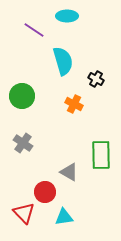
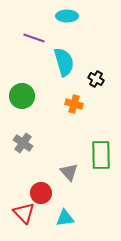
purple line: moved 8 px down; rotated 15 degrees counterclockwise
cyan semicircle: moved 1 px right, 1 px down
orange cross: rotated 12 degrees counterclockwise
gray triangle: rotated 18 degrees clockwise
red circle: moved 4 px left, 1 px down
cyan triangle: moved 1 px right, 1 px down
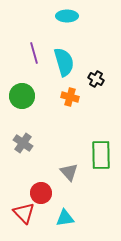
purple line: moved 15 px down; rotated 55 degrees clockwise
orange cross: moved 4 px left, 7 px up
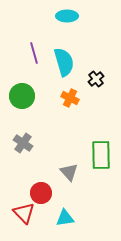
black cross: rotated 21 degrees clockwise
orange cross: moved 1 px down; rotated 12 degrees clockwise
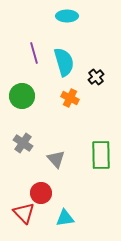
black cross: moved 2 px up
gray triangle: moved 13 px left, 13 px up
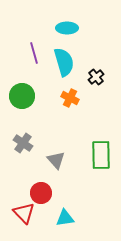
cyan ellipse: moved 12 px down
gray triangle: moved 1 px down
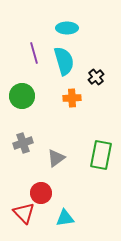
cyan semicircle: moved 1 px up
orange cross: moved 2 px right; rotated 30 degrees counterclockwise
gray cross: rotated 36 degrees clockwise
green rectangle: rotated 12 degrees clockwise
gray triangle: moved 2 px up; rotated 36 degrees clockwise
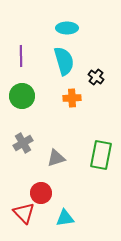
purple line: moved 13 px left, 3 px down; rotated 15 degrees clockwise
black cross: rotated 14 degrees counterclockwise
gray cross: rotated 12 degrees counterclockwise
gray triangle: rotated 18 degrees clockwise
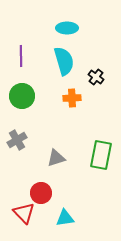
gray cross: moved 6 px left, 3 px up
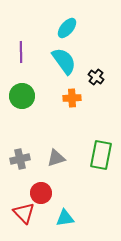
cyan ellipse: rotated 50 degrees counterclockwise
purple line: moved 4 px up
cyan semicircle: rotated 20 degrees counterclockwise
gray cross: moved 3 px right, 19 px down; rotated 18 degrees clockwise
